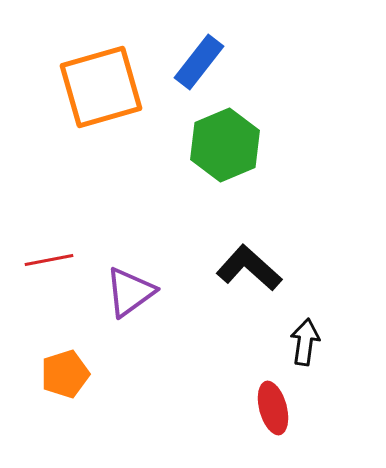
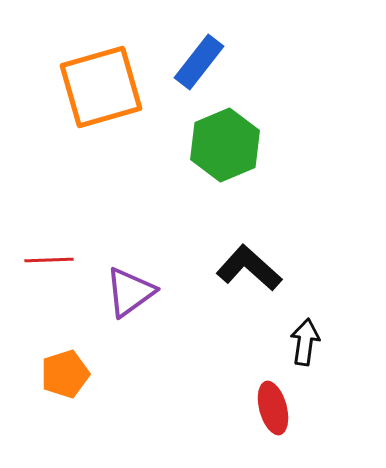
red line: rotated 9 degrees clockwise
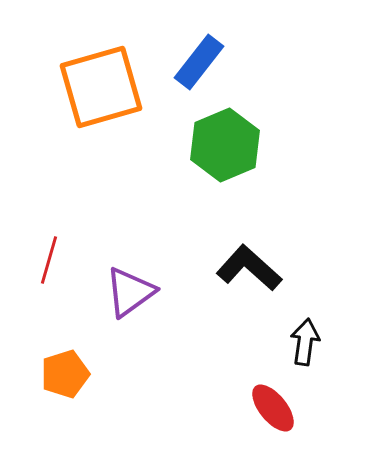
red line: rotated 72 degrees counterclockwise
red ellipse: rotated 24 degrees counterclockwise
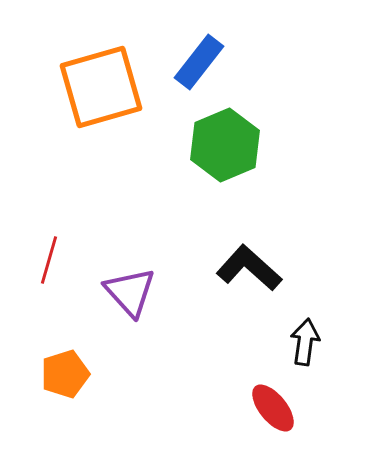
purple triangle: rotated 36 degrees counterclockwise
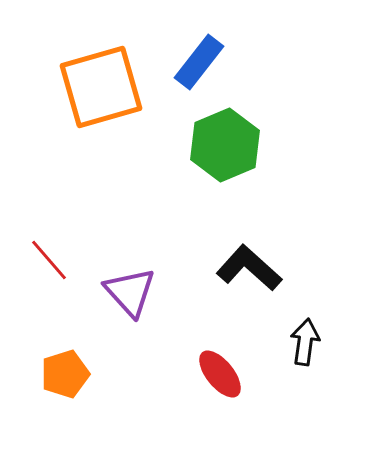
red line: rotated 57 degrees counterclockwise
red ellipse: moved 53 px left, 34 px up
